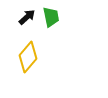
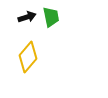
black arrow: rotated 24 degrees clockwise
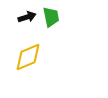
yellow diamond: rotated 28 degrees clockwise
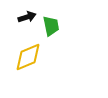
green trapezoid: moved 9 px down
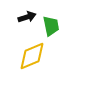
yellow diamond: moved 4 px right, 1 px up
